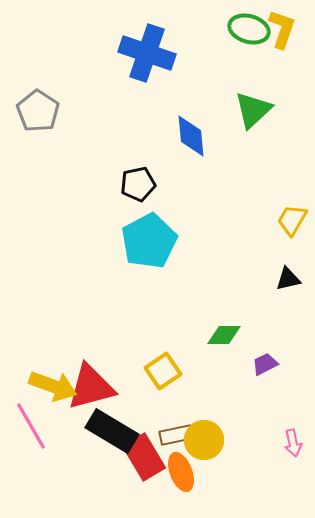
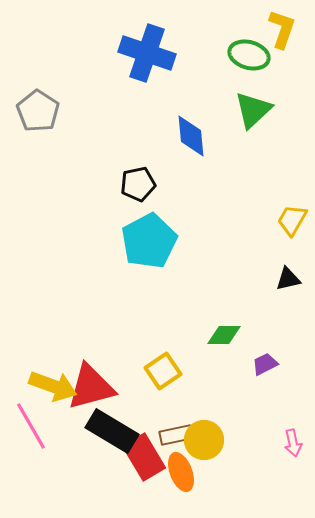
green ellipse: moved 26 px down
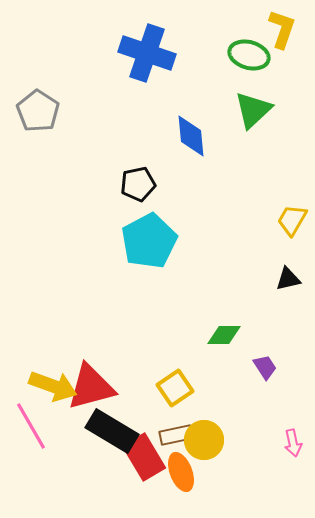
purple trapezoid: moved 3 px down; rotated 84 degrees clockwise
yellow square: moved 12 px right, 17 px down
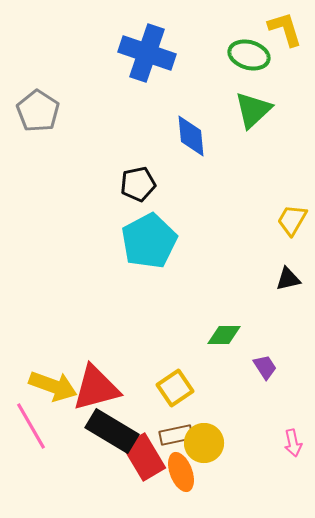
yellow L-shape: moved 3 px right; rotated 36 degrees counterclockwise
red triangle: moved 5 px right, 1 px down
yellow circle: moved 3 px down
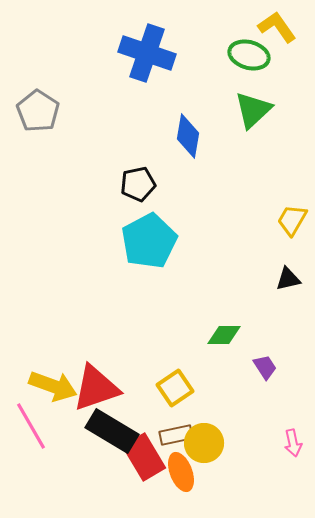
yellow L-shape: moved 8 px left, 2 px up; rotated 18 degrees counterclockwise
blue diamond: moved 3 px left; rotated 15 degrees clockwise
red triangle: rotated 4 degrees counterclockwise
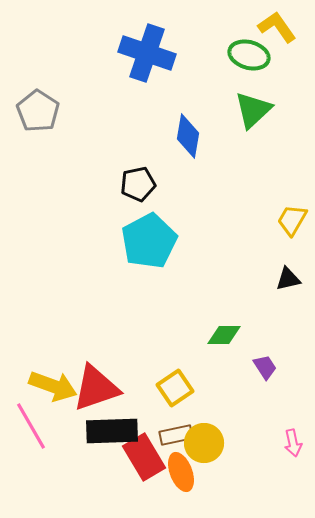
black rectangle: rotated 33 degrees counterclockwise
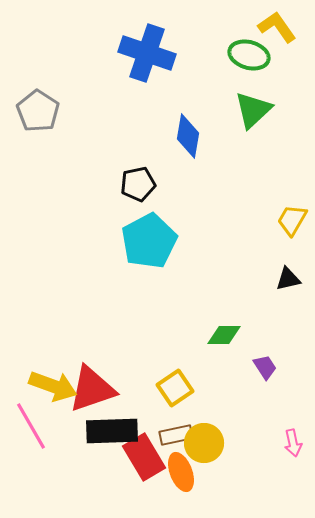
red triangle: moved 4 px left, 1 px down
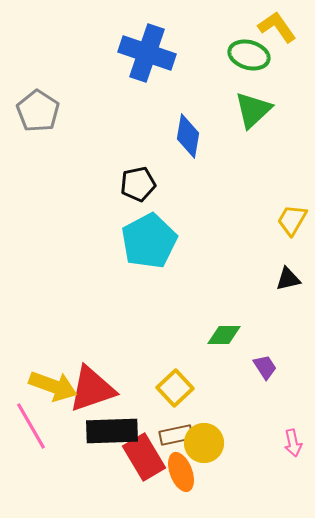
yellow square: rotated 9 degrees counterclockwise
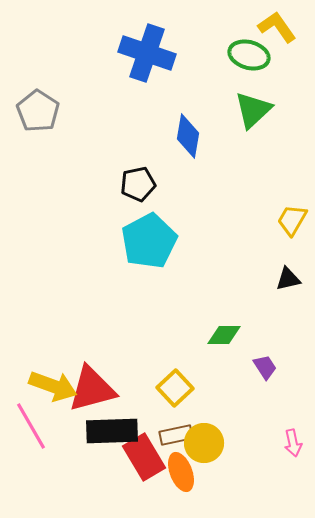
red triangle: rotated 4 degrees clockwise
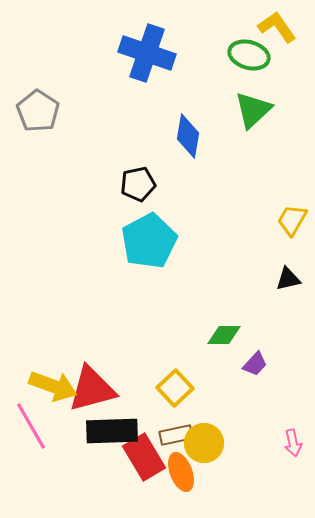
purple trapezoid: moved 10 px left, 3 px up; rotated 76 degrees clockwise
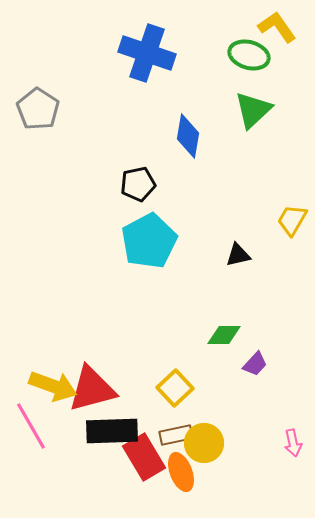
gray pentagon: moved 2 px up
black triangle: moved 50 px left, 24 px up
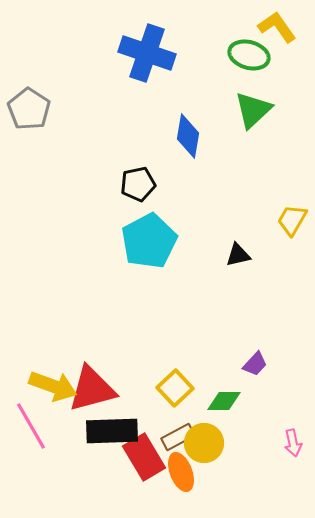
gray pentagon: moved 9 px left
green diamond: moved 66 px down
brown rectangle: moved 2 px right, 2 px down; rotated 16 degrees counterclockwise
